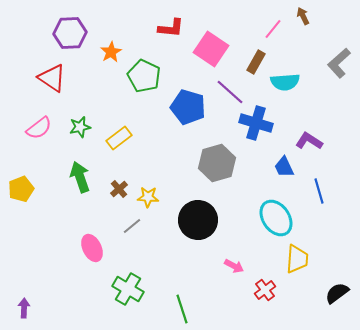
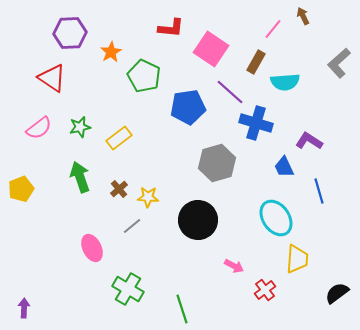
blue pentagon: rotated 24 degrees counterclockwise
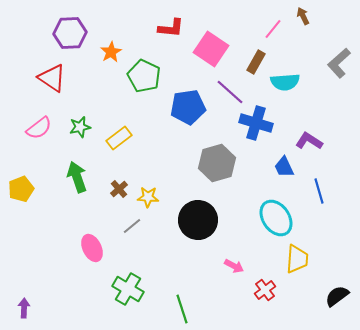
green arrow: moved 3 px left
black semicircle: moved 3 px down
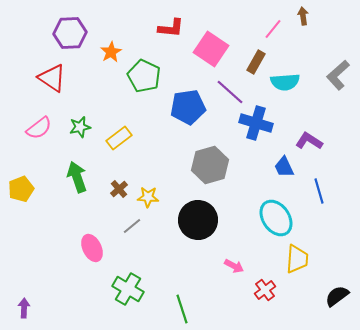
brown arrow: rotated 18 degrees clockwise
gray L-shape: moved 1 px left, 12 px down
gray hexagon: moved 7 px left, 2 px down
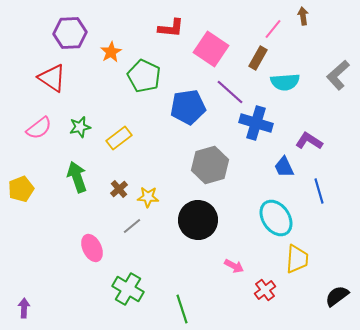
brown rectangle: moved 2 px right, 4 px up
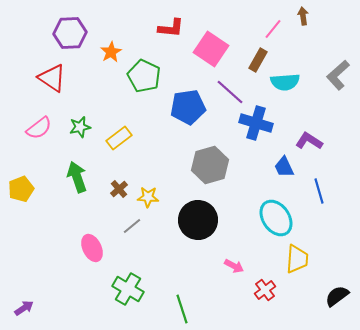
brown rectangle: moved 2 px down
purple arrow: rotated 54 degrees clockwise
